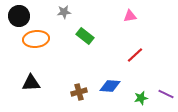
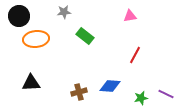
red line: rotated 18 degrees counterclockwise
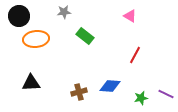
pink triangle: rotated 40 degrees clockwise
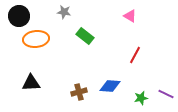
gray star: rotated 16 degrees clockwise
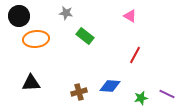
gray star: moved 2 px right, 1 px down
purple line: moved 1 px right
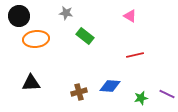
red line: rotated 48 degrees clockwise
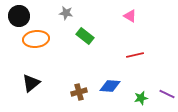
black triangle: rotated 36 degrees counterclockwise
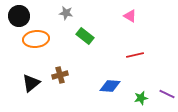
brown cross: moved 19 px left, 17 px up
